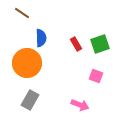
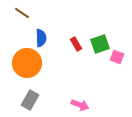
pink square: moved 21 px right, 19 px up
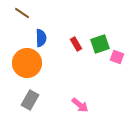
pink arrow: rotated 18 degrees clockwise
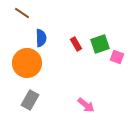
pink arrow: moved 6 px right
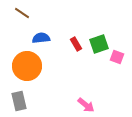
blue semicircle: rotated 96 degrees counterclockwise
green square: moved 1 px left
orange circle: moved 3 px down
gray rectangle: moved 11 px left, 1 px down; rotated 42 degrees counterclockwise
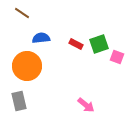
red rectangle: rotated 32 degrees counterclockwise
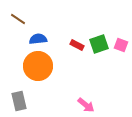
brown line: moved 4 px left, 6 px down
blue semicircle: moved 3 px left, 1 px down
red rectangle: moved 1 px right, 1 px down
pink square: moved 4 px right, 12 px up
orange circle: moved 11 px right
